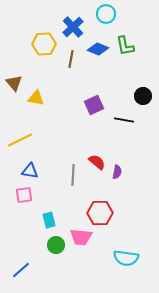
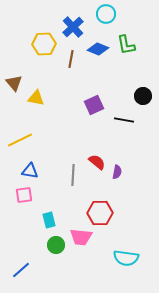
green L-shape: moved 1 px right, 1 px up
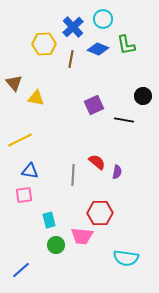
cyan circle: moved 3 px left, 5 px down
pink trapezoid: moved 1 px right, 1 px up
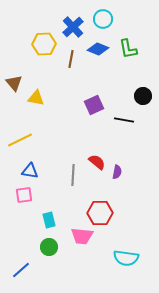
green L-shape: moved 2 px right, 4 px down
green circle: moved 7 px left, 2 px down
